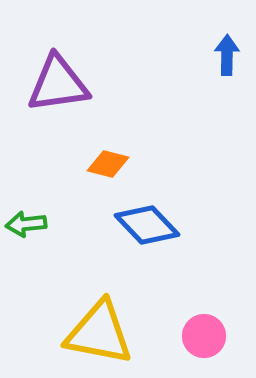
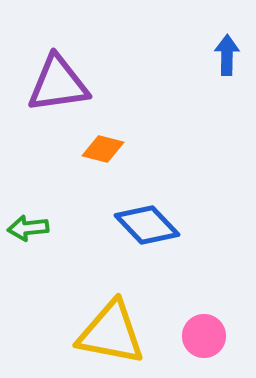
orange diamond: moved 5 px left, 15 px up
green arrow: moved 2 px right, 4 px down
yellow triangle: moved 12 px right
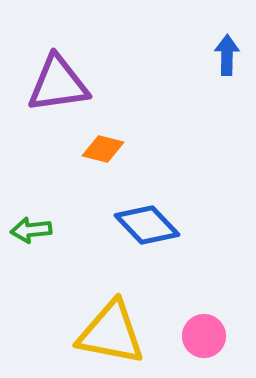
green arrow: moved 3 px right, 2 px down
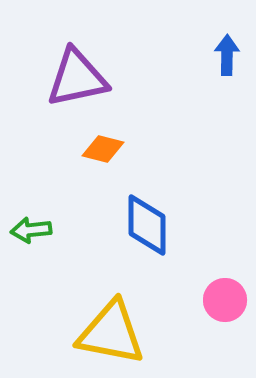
purple triangle: moved 19 px right, 6 px up; rotated 4 degrees counterclockwise
blue diamond: rotated 44 degrees clockwise
pink circle: moved 21 px right, 36 px up
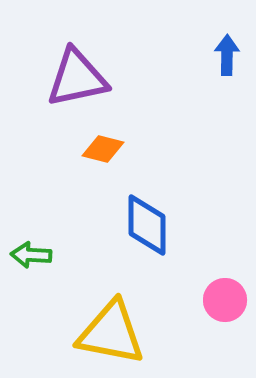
green arrow: moved 25 px down; rotated 9 degrees clockwise
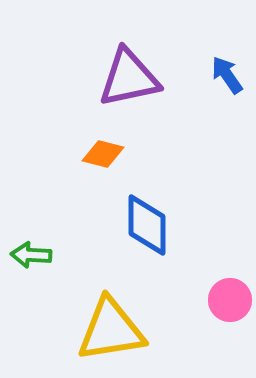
blue arrow: moved 20 px down; rotated 36 degrees counterclockwise
purple triangle: moved 52 px right
orange diamond: moved 5 px down
pink circle: moved 5 px right
yellow triangle: moved 3 px up; rotated 20 degrees counterclockwise
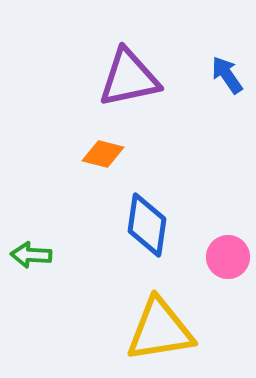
blue diamond: rotated 8 degrees clockwise
pink circle: moved 2 px left, 43 px up
yellow triangle: moved 49 px right
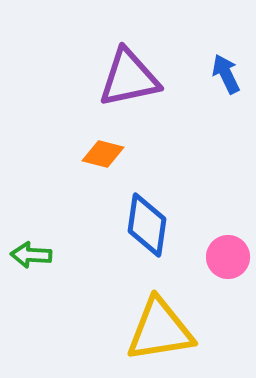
blue arrow: moved 1 px left, 1 px up; rotated 9 degrees clockwise
